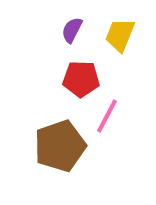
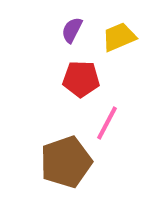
yellow trapezoid: moved 1 px left, 2 px down; rotated 45 degrees clockwise
pink line: moved 7 px down
brown pentagon: moved 6 px right, 16 px down
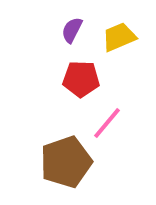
pink line: rotated 12 degrees clockwise
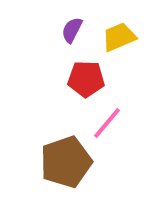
red pentagon: moved 5 px right
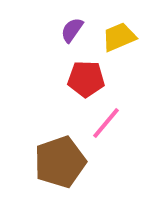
purple semicircle: rotated 8 degrees clockwise
pink line: moved 1 px left
brown pentagon: moved 6 px left
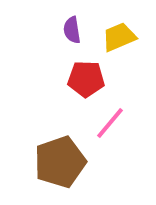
purple semicircle: rotated 44 degrees counterclockwise
pink line: moved 4 px right
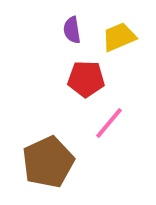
pink line: moved 1 px left
brown pentagon: moved 12 px left; rotated 6 degrees counterclockwise
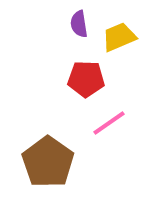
purple semicircle: moved 7 px right, 6 px up
pink line: rotated 15 degrees clockwise
brown pentagon: rotated 12 degrees counterclockwise
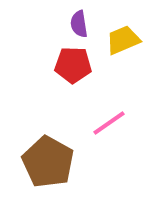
yellow trapezoid: moved 4 px right, 3 px down
red pentagon: moved 13 px left, 14 px up
brown pentagon: rotated 6 degrees counterclockwise
